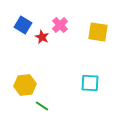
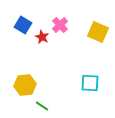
yellow square: rotated 15 degrees clockwise
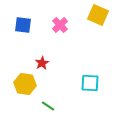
blue square: rotated 24 degrees counterclockwise
yellow square: moved 17 px up
red star: moved 26 px down; rotated 16 degrees clockwise
yellow hexagon: moved 1 px up; rotated 15 degrees clockwise
green line: moved 6 px right
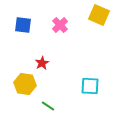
yellow square: moved 1 px right
cyan square: moved 3 px down
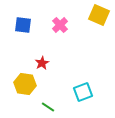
cyan square: moved 7 px left, 6 px down; rotated 24 degrees counterclockwise
green line: moved 1 px down
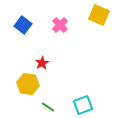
blue square: rotated 30 degrees clockwise
yellow hexagon: moved 3 px right
cyan square: moved 13 px down
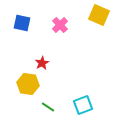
blue square: moved 1 px left, 2 px up; rotated 24 degrees counterclockwise
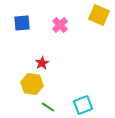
blue square: rotated 18 degrees counterclockwise
yellow hexagon: moved 4 px right
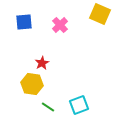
yellow square: moved 1 px right, 1 px up
blue square: moved 2 px right, 1 px up
cyan square: moved 4 px left
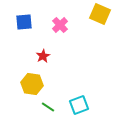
red star: moved 1 px right, 7 px up
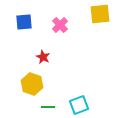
yellow square: rotated 30 degrees counterclockwise
red star: moved 1 px down; rotated 16 degrees counterclockwise
yellow hexagon: rotated 10 degrees clockwise
green line: rotated 32 degrees counterclockwise
